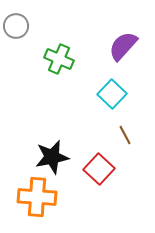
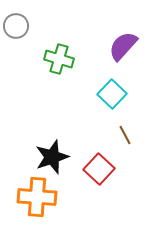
green cross: rotated 8 degrees counterclockwise
black star: rotated 8 degrees counterclockwise
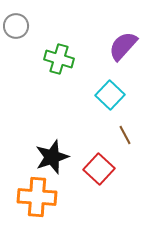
cyan square: moved 2 px left, 1 px down
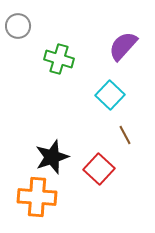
gray circle: moved 2 px right
